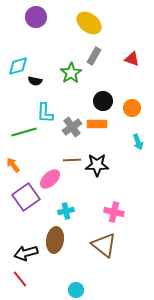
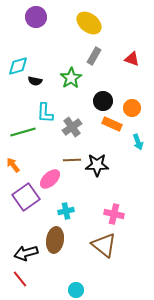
green star: moved 5 px down
orange rectangle: moved 15 px right; rotated 24 degrees clockwise
green line: moved 1 px left
pink cross: moved 2 px down
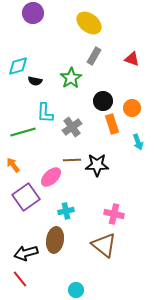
purple circle: moved 3 px left, 4 px up
orange rectangle: rotated 48 degrees clockwise
pink ellipse: moved 1 px right, 2 px up
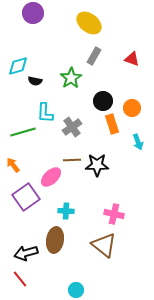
cyan cross: rotated 14 degrees clockwise
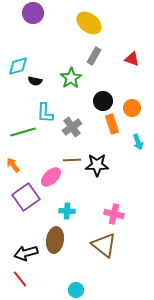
cyan cross: moved 1 px right
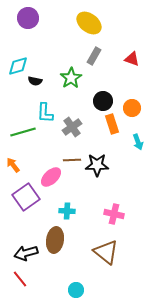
purple circle: moved 5 px left, 5 px down
brown triangle: moved 2 px right, 7 px down
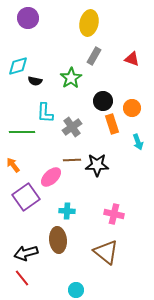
yellow ellipse: rotated 65 degrees clockwise
green line: moved 1 px left; rotated 15 degrees clockwise
brown ellipse: moved 3 px right; rotated 15 degrees counterclockwise
red line: moved 2 px right, 1 px up
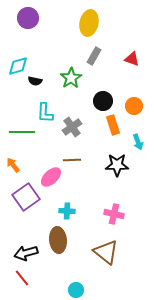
orange circle: moved 2 px right, 2 px up
orange rectangle: moved 1 px right, 1 px down
black star: moved 20 px right
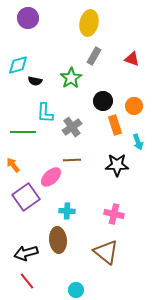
cyan diamond: moved 1 px up
orange rectangle: moved 2 px right
green line: moved 1 px right
red line: moved 5 px right, 3 px down
